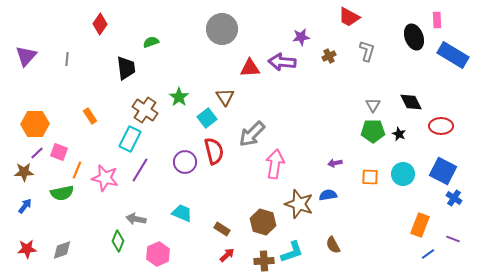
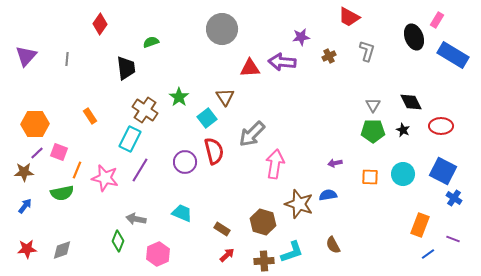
pink rectangle at (437, 20): rotated 35 degrees clockwise
black star at (399, 134): moved 4 px right, 4 px up
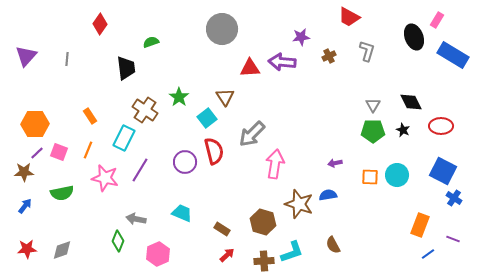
cyan rectangle at (130, 139): moved 6 px left, 1 px up
orange line at (77, 170): moved 11 px right, 20 px up
cyan circle at (403, 174): moved 6 px left, 1 px down
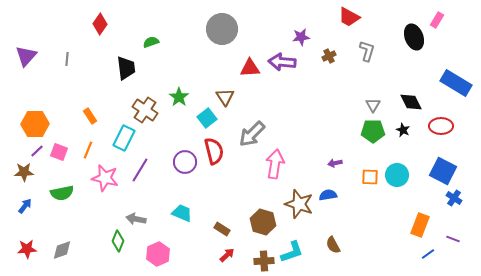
blue rectangle at (453, 55): moved 3 px right, 28 px down
purple line at (37, 153): moved 2 px up
